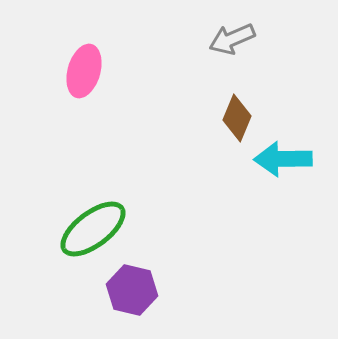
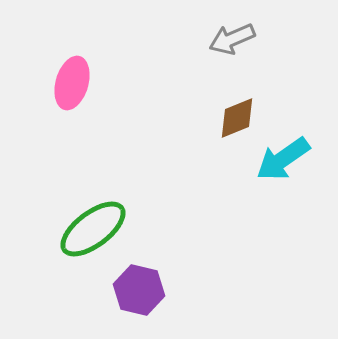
pink ellipse: moved 12 px left, 12 px down
brown diamond: rotated 45 degrees clockwise
cyan arrow: rotated 34 degrees counterclockwise
purple hexagon: moved 7 px right
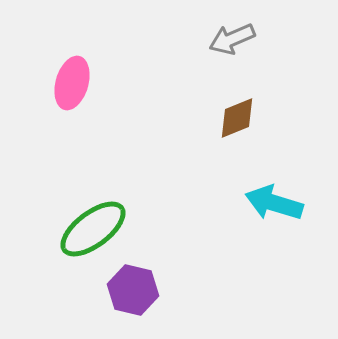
cyan arrow: moved 9 px left, 44 px down; rotated 52 degrees clockwise
purple hexagon: moved 6 px left
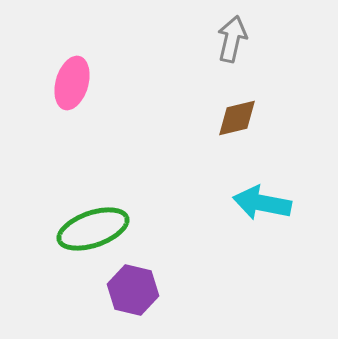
gray arrow: rotated 126 degrees clockwise
brown diamond: rotated 9 degrees clockwise
cyan arrow: moved 12 px left; rotated 6 degrees counterclockwise
green ellipse: rotated 18 degrees clockwise
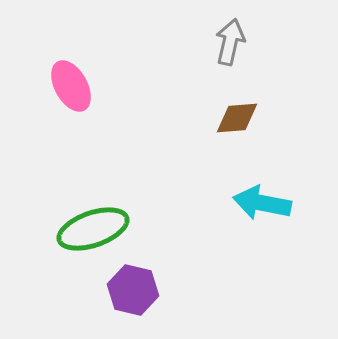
gray arrow: moved 2 px left, 3 px down
pink ellipse: moved 1 px left, 3 px down; rotated 45 degrees counterclockwise
brown diamond: rotated 9 degrees clockwise
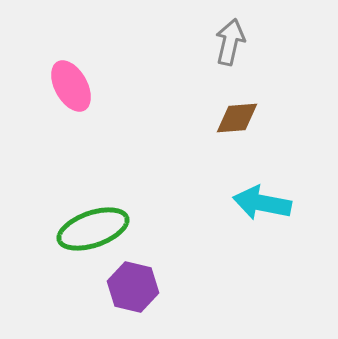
purple hexagon: moved 3 px up
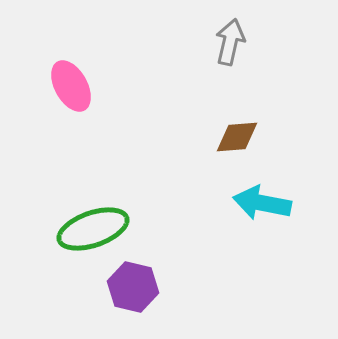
brown diamond: moved 19 px down
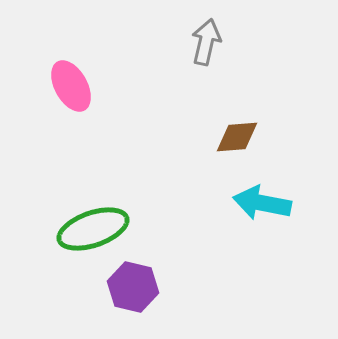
gray arrow: moved 24 px left
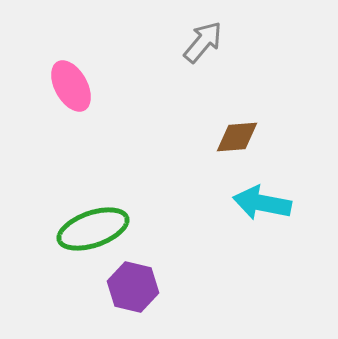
gray arrow: moved 3 px left; rotated 27 degrees clockwise
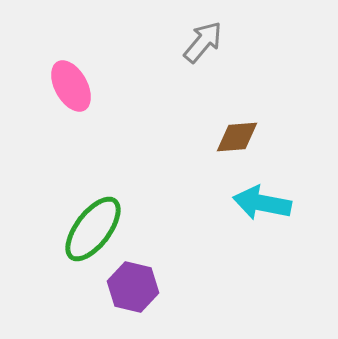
green ellipse: rotated 34 degrees counterclockwise
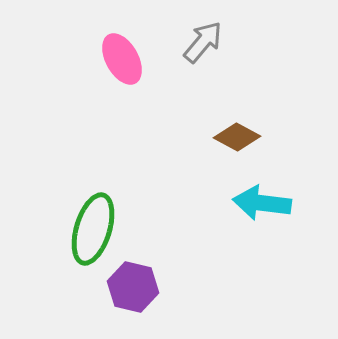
pink ellipse: moved 51 px right, 27 px up
brown diamond: rotated 33 degrees clockwise
cyan arrow: rotated 4 degrees counterclockwise
green ellipse: rotated 20 degrees counterclockwise
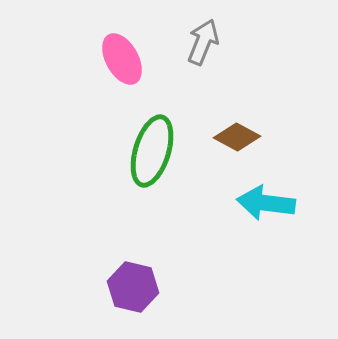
gray arrow: rotated 18 degrees counterclockwise
cyan arrow: moved 4 px right
green ellipse: moved 59 px right, 78 px up
